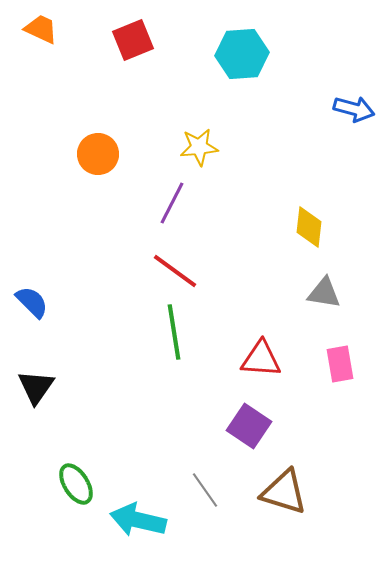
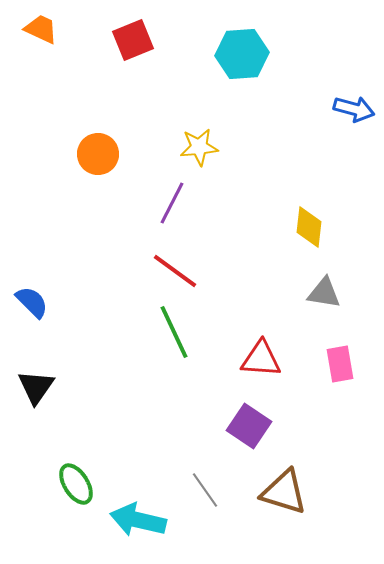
green line: rotated 16 degrees counterclockwise
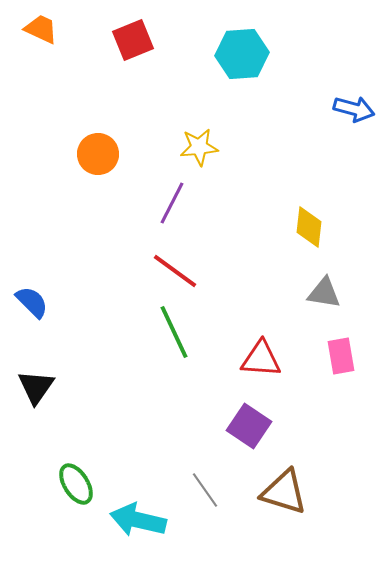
pink rectangle: moved 1 px right, 8 px up
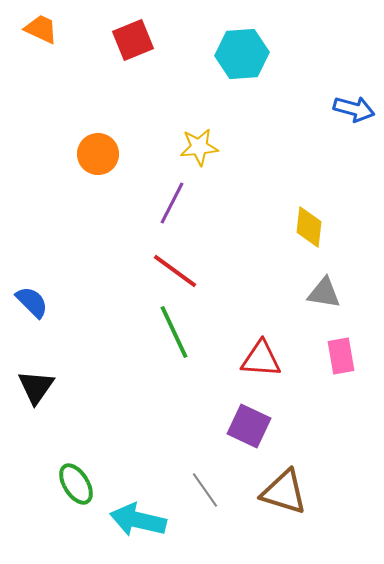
purple square: rotated 9 degrees counterclockwise
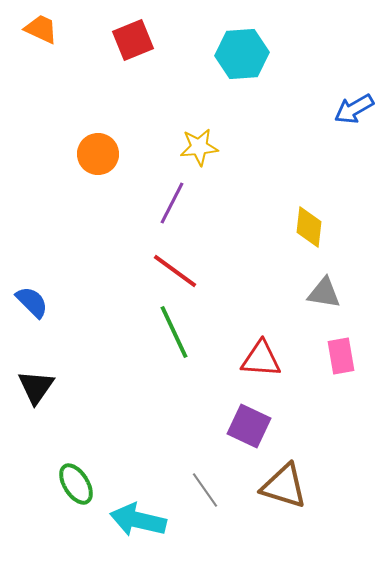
blue arrow: rotated 135 degrees clockwise
brown triangle: moved 6 px up
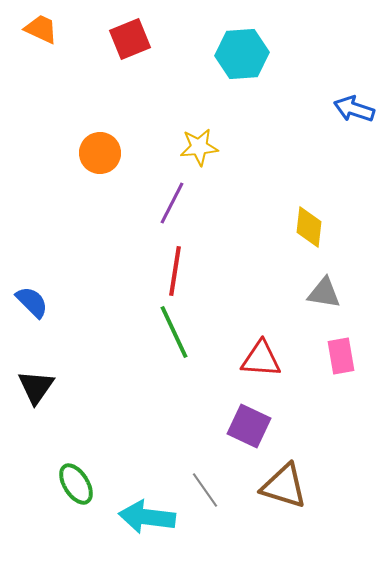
red square: moved 3 px left, 1 px up
blue arrow: rotated 48 degrees clockwise
orange circle: moved 2 px right, 1 px up
red line: rotated 63 degrees clockwise
cyan arrow: moved 9 px right, 3 px up; rotated 6 degrees counterclockwise
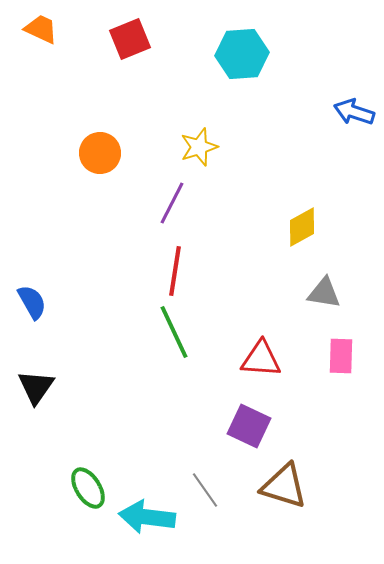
blue arrow: moved 3 px down
yellow star: rotated 12 degrees counterclockwise
yellow diamond: moved 7 px left; rotated 54 degrees clockwise
blue semicircle: rotated 15 degrees clockwise
pink rectangle: rotated 12 degrees clockwise
green ellipse: moved 12 px right, 4 px down
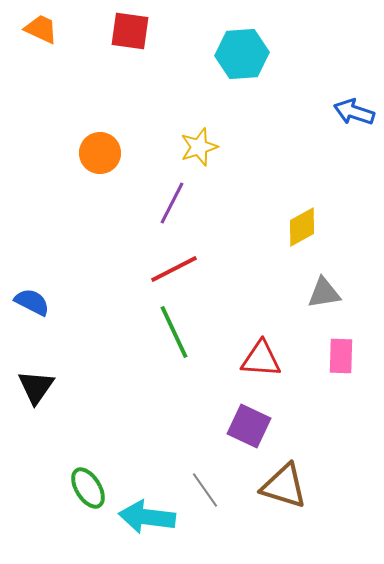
red square: moved 8 px up; rotated 30 degrees clockwise
red line: moved 1 px left, 2 px up; rotated 54 degrees clockwise
gray triangle: rotated 18 degrees counterclockwise
blue semicircle: rotated 33 degrees counterclockwise
